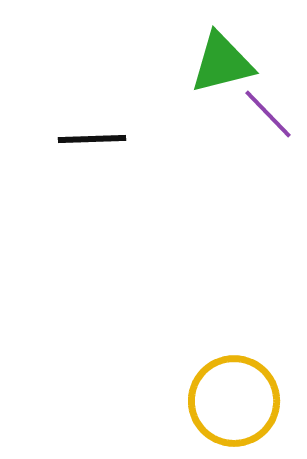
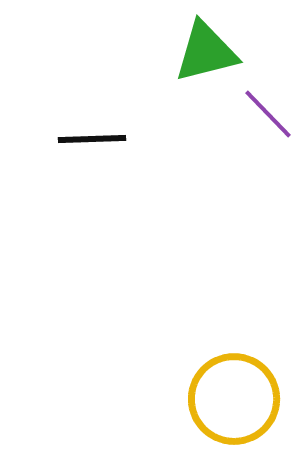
green triangle: moved 16 px left, 11 px up
yellow circle: moved 2 px up
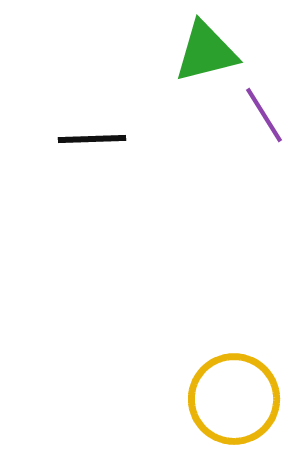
purple line: moved 4 px left, 1 px down; rotated 12 degrees clockwise
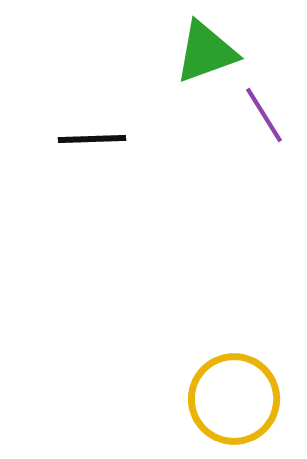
green triangle: rotated 6 degrees counterclockwise
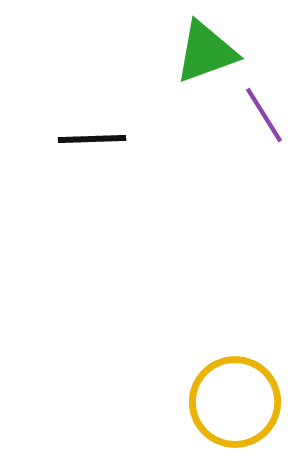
yellow circle: moved 1 px right, 3 px down
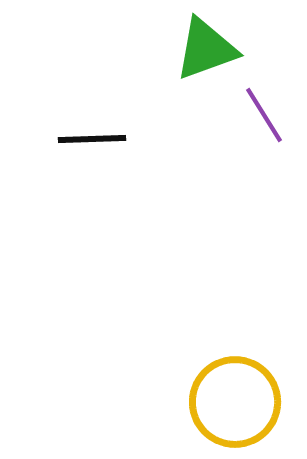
green triangle: moved 3 px up
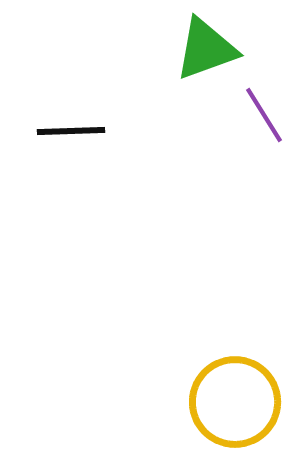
black line: moved 21 px left, 8 px up
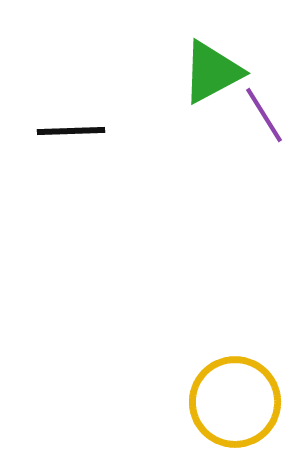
green triangle: moved 6 px right, 23 px down; rotated 8 degrees counterclockwise
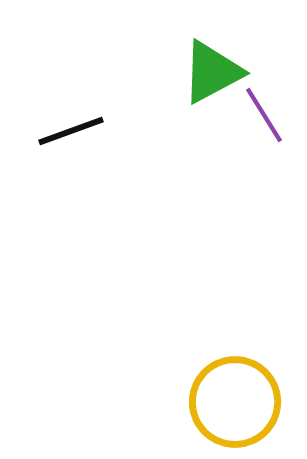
black line: rotated 18 degrees counterclockwise
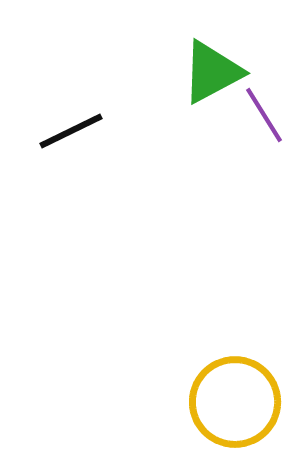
black line: rotated 6 degrees counterclockwise
